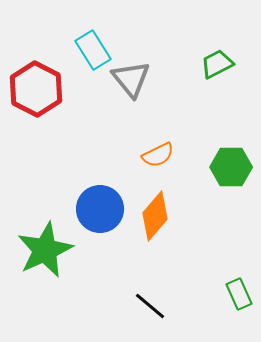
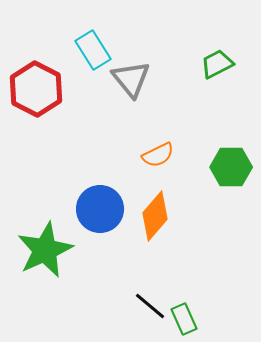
green rectangle: moved 55 px left, 25 px down
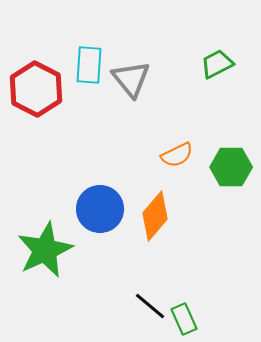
cyan rectangle: moved 4 px left, 15 px down; rotated 36 degrees clockwise
orange semicircle: moved 19 px right
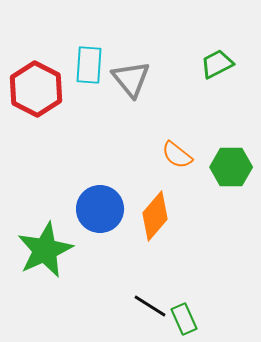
orange semicircle: rotated 64 degrees clockwise
black line: rotated 8 degrees counterclockwise
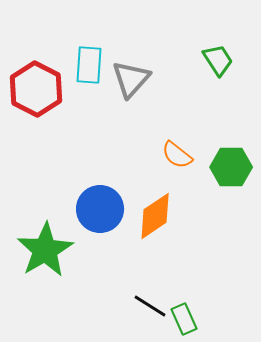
green trapezoid: moved 1 px right, 4 px up; rotated 84 degrees clockwise
gray triangle: rotated 21 degrees clockwise
orange diamond: rotated 15 degrees clockwise
green star: rotated 6 degrees counterclockwise
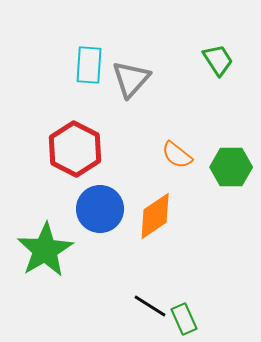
red hexagon: moved 39 px right, 60 px down
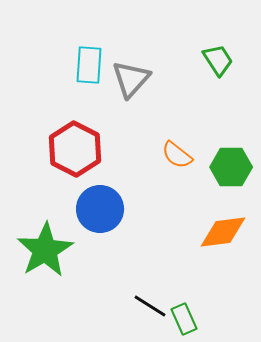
orange diamond: moved 68 px right, 16 px down; rotated 27 degrees clockwise
